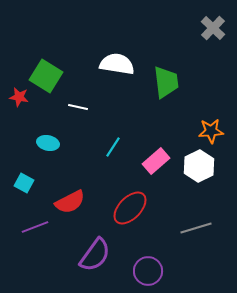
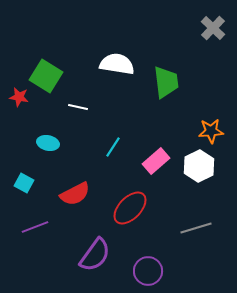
red semicircle: moved 5 px right, 8 px up
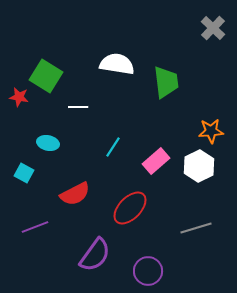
white line: rotated 12 degrees counterclockwise
cyan square: moved 10 px up
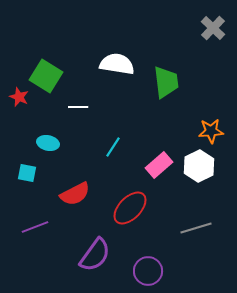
red star: rotated 12 degrees clockwise
pink rectangle: moved 3 px right, 4 px down
cyan square: moved 3 px right; rotated 18 degrees counterclockwise
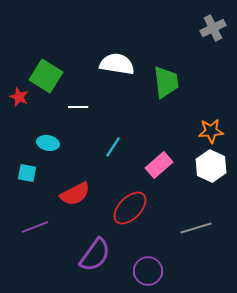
gray cross: rotated 20 degrees clockwise
white hexagon: moved 12 px right; rotated 8 degrees counterclockwise
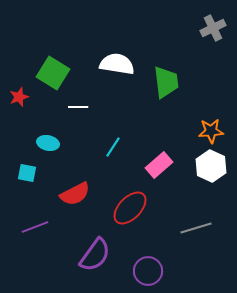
green square: moved 7 px right, 3 px up
red star: rotated 30 degrees clockwise
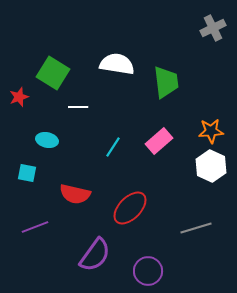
cyan ellipse: moved 1 px left, 3 px up
pink rectangle: moved 24 px up
red semicircle: rotated 40 degrees clockwise
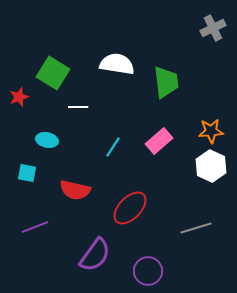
red semicircle: moved 4 px up
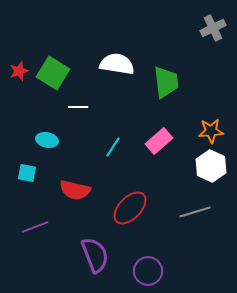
red star: moved 26 px up
gray line: moved 1 px left, 16 px up
purple semicircle: rotated 57 degrees counterclockwise
